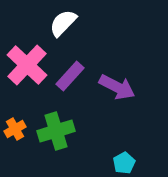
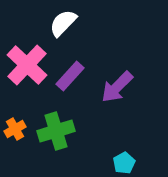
purple arrow: rotated 108 degrees clockwise
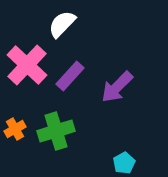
white semicircle: moved 1 px left, 1 px down
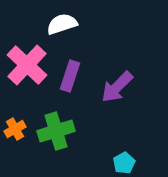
white semicircle: rotated 28 degrees clockwise
purple rectangle: rotated 24 degrees counterclockwise
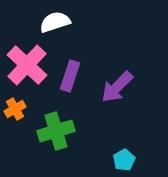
white semicircle: moved 7 px left, 2 px up
orange cross: moved 20 px up
cyan pentagon: moved 3 px up
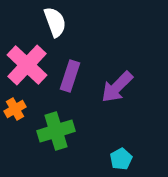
white semicircle: rotated 88 degrees clockwise
cyan pentagon: moved 3 px left, 1 px up
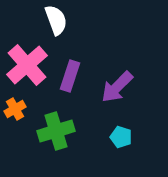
white semicircle: moved 1 px right, 2 px up
pink cross: rotated 6 degrees clockwise
cyan pentagon: moved 22 px up; rotated 25 degrees counterclockwise
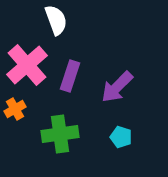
green cross: moved 4 px right, 3 px down; rotated 9 degrees clockwise
